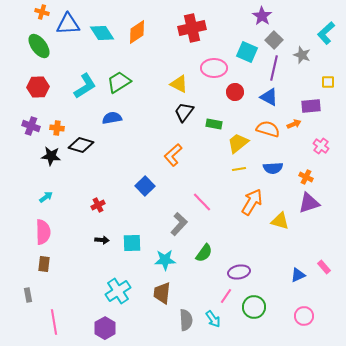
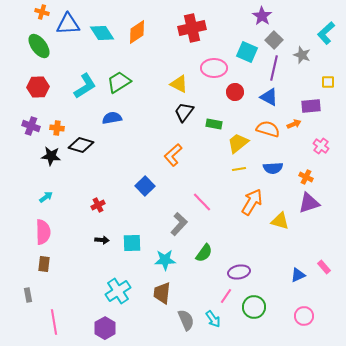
gray semicircle at (186, 320): rotated 20 degrees counterclockwise
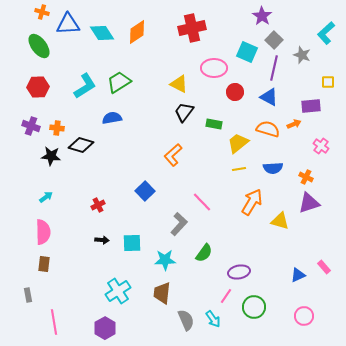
blue square at (145, 186): moved 5 px down
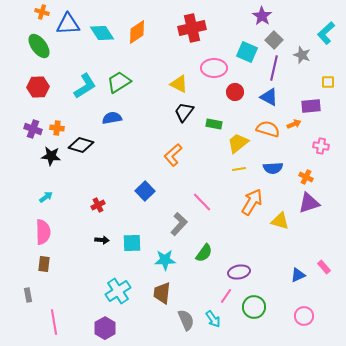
purple cross at (31, 126): moved 2 px right, 3 px down
pink cross at (321, 146): rotated 28 degrees counterclockwise
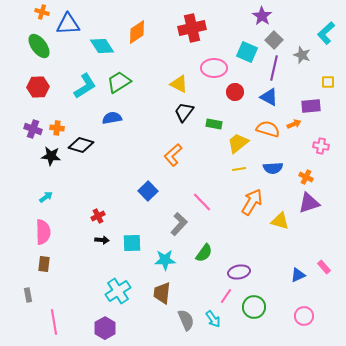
cyan diamond at (102, 33): moved 13 px down
blue square at (145, 191): moved 3 px right
red cross at (98, 205): moved 11 px down
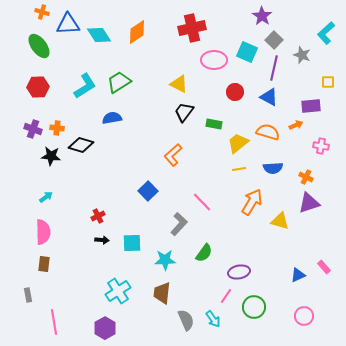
cyan diamond at (102, 46): moved 3 px left, 11 px up
pink ellipse at (214, 68): moved 8 px up
orange arrow at (294, 124): moved 2 px right, 1 px down
orange semicircle at (268, 129): moved 3 px down
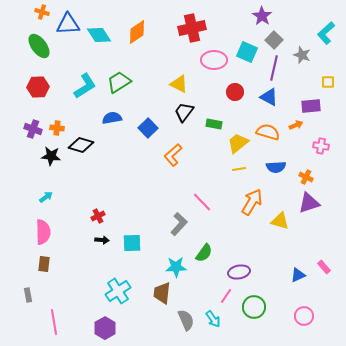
blue semicircle at (273, 168): moved 3 px right, 1 px up
blue square at (148, 191): moved 63 px up
cyan star at (165, 260): moved 11 px right, 7 px down
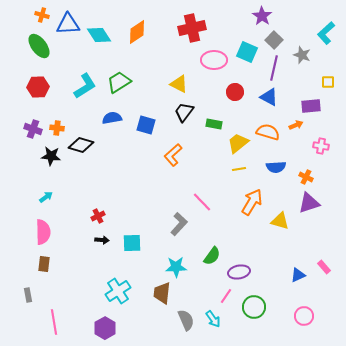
orange cross at (42, 12): moved 3 px down
blue square at (148, 128): moved 2 px left, 3 px up; rotated 30 degrees counterclockwise
green semicircle at (204, 253): moved 8 px right, 3 px down
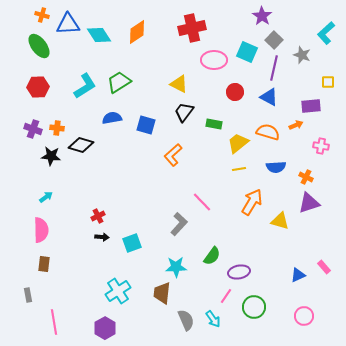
pink semicircle at (43, 232): moved 2 px left, 2 px up
black arrow at (102, 240): moved 3 px up
cyan square at (132, 243): rotated 18 degrees counterclockwise
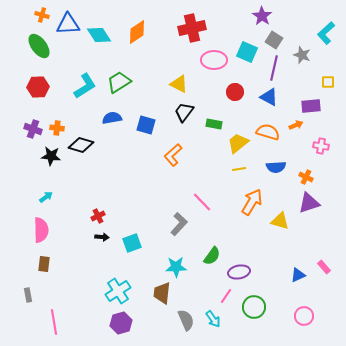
gray square at (274, 40): rotated 12 degrees counterclockwise
purple hexagon at (105, 328): moved 16 px right, 5 px up; rotated 15 degrees clockwise
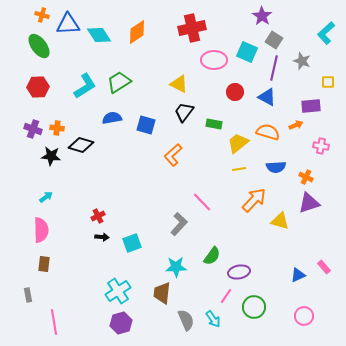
gray star at (302, 55): moved 6 px down
blue triangle at (269, 97): moved 2 px left
orange arrow at (252, 202): moved 2 px right, 2 px up; rotated 12 degrees clockwise
